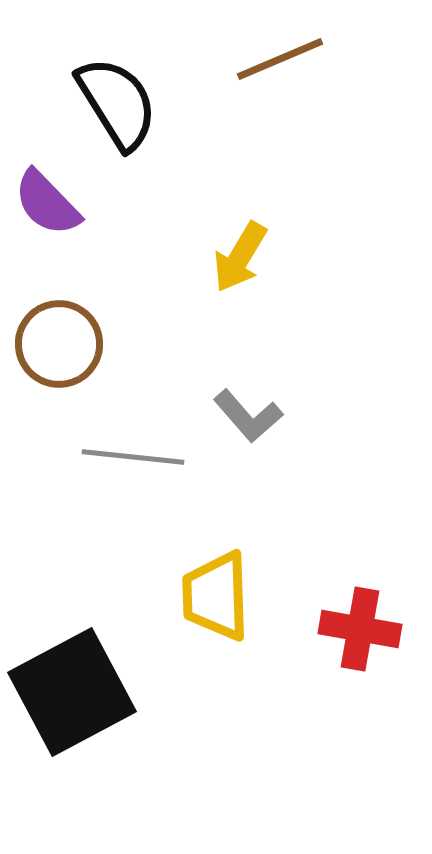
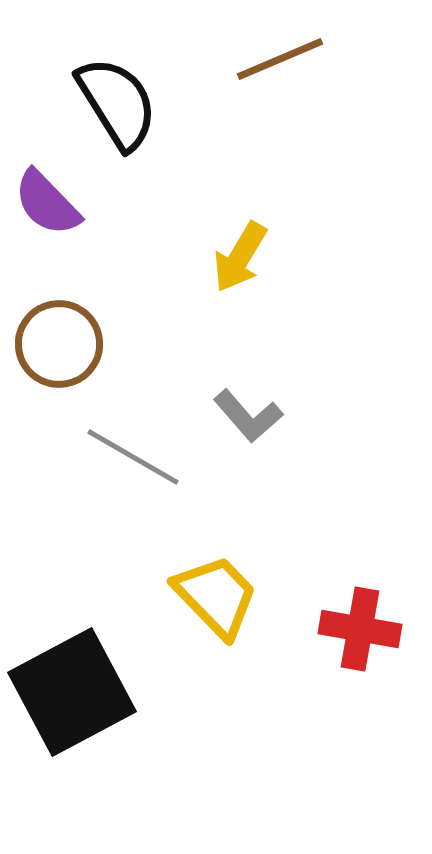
gray line: rotated 24 degrees clockwise
yellow trapezoid: rotated 138 degrees clockwise
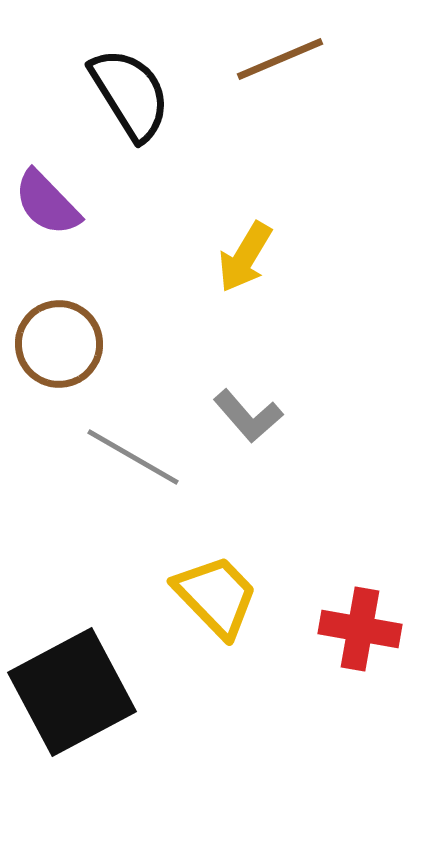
black semicircle: moved 13 px right, 9 px up
yellow arrow: moved 5 px right
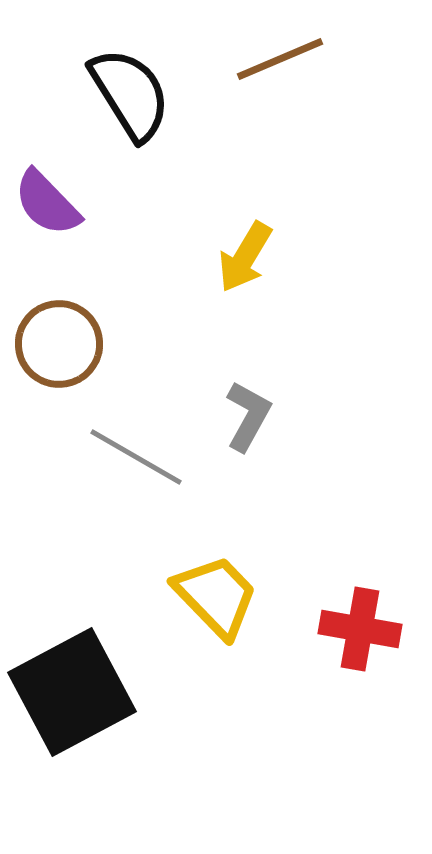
gray L-shape: rotated 110 degrees counterclockwise
gray line: moved 3 px right
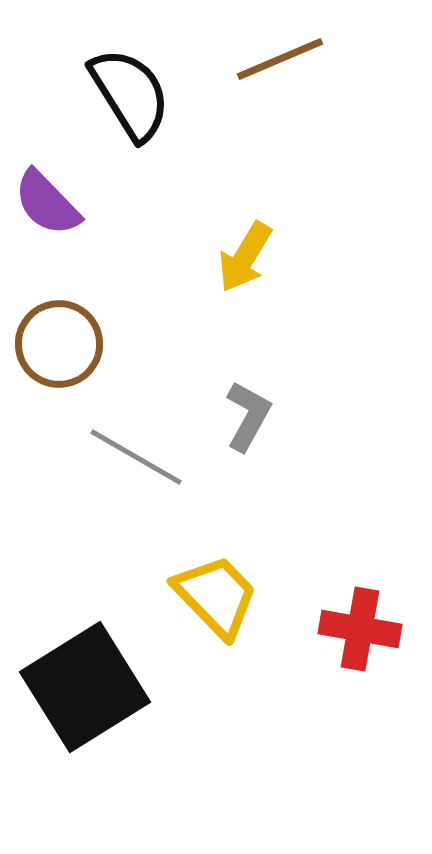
black square: moved 13 px right, 5 px up; rotated 4 degrees counterclockwise
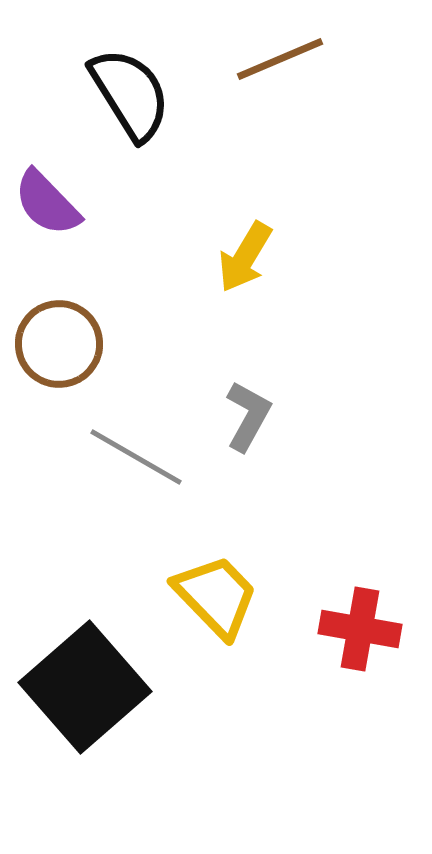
black square: rotated 9 degrees counterclockwise
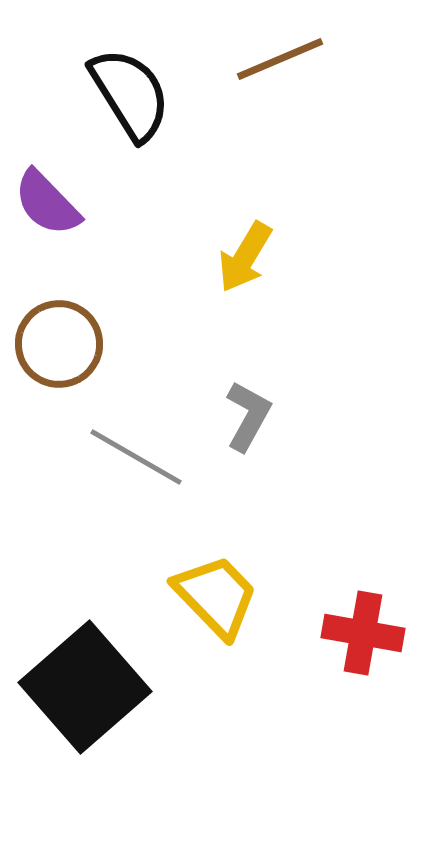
red cross: moved 3 px right, 4 px down
